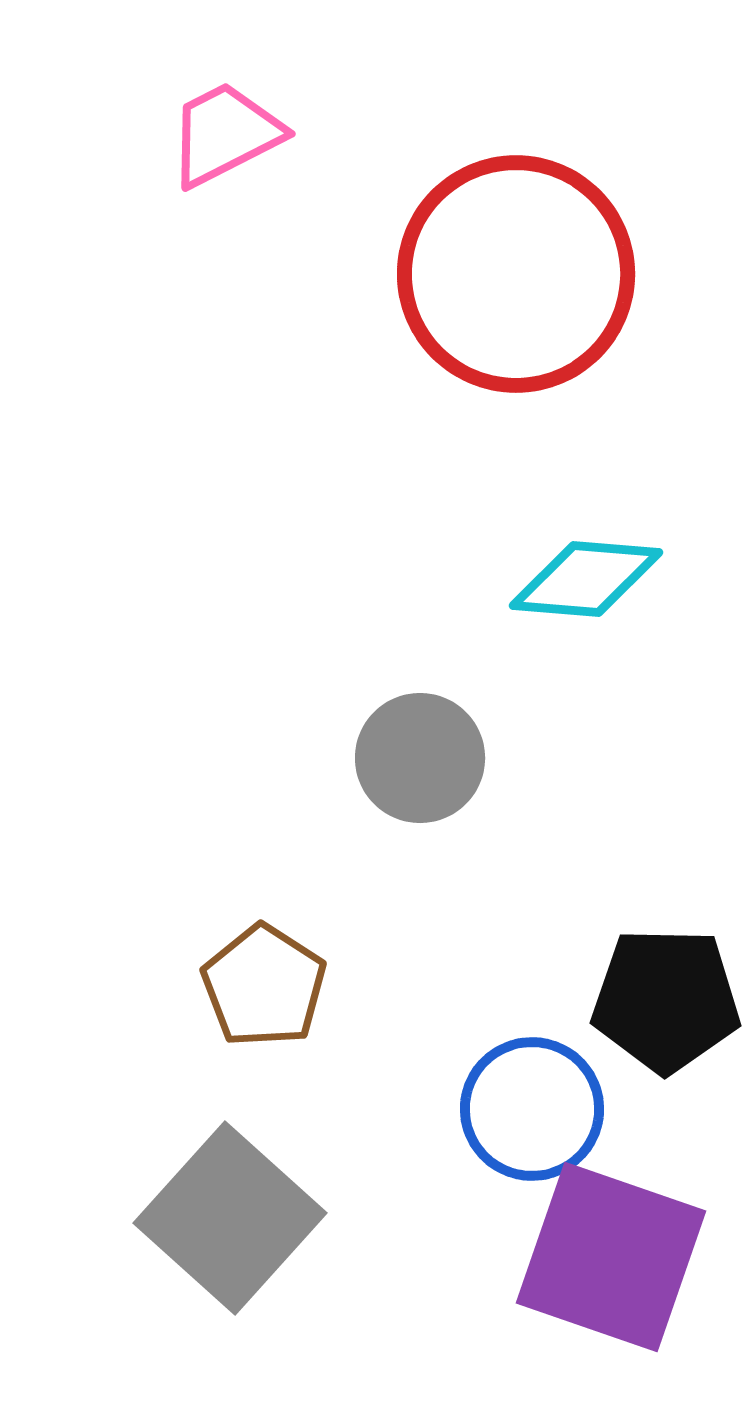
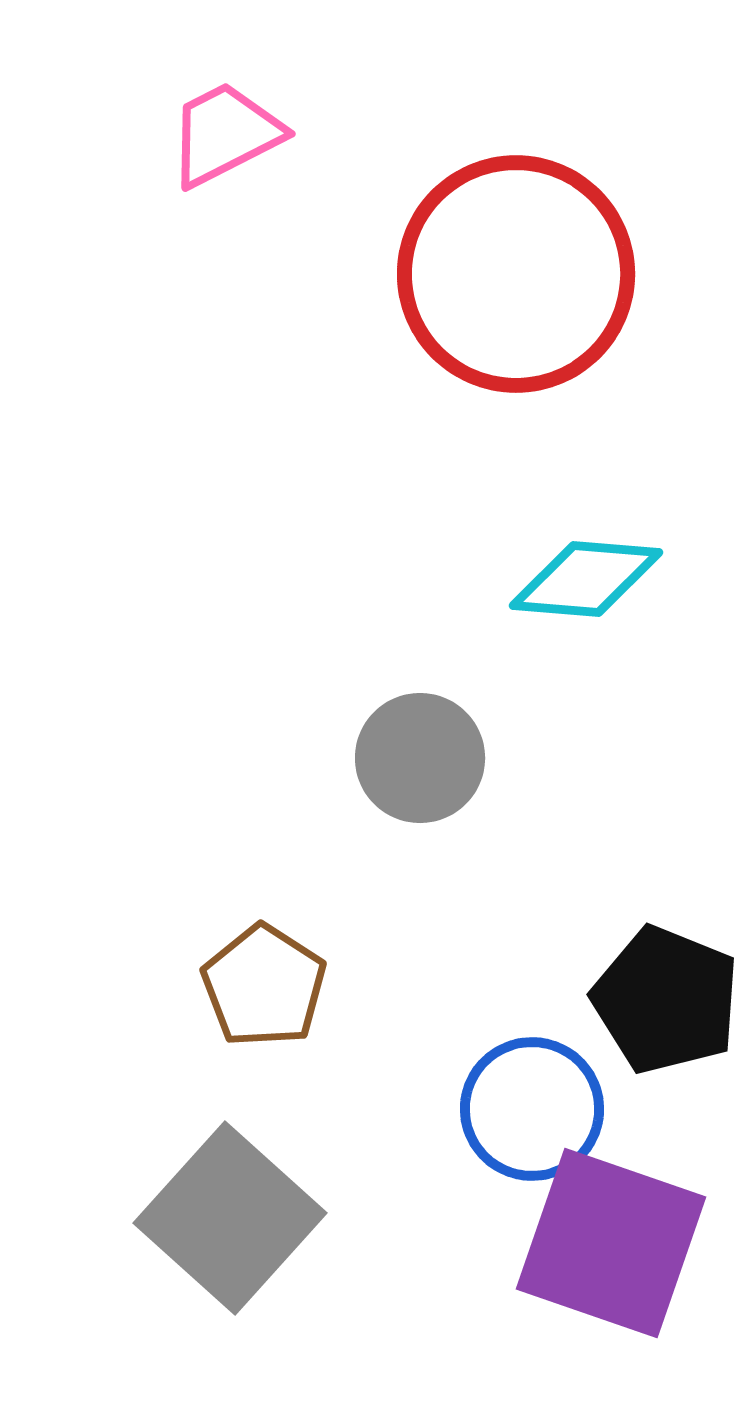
black pentagon: rotated 21 degrees clockwise
purple square: moved 14 px up
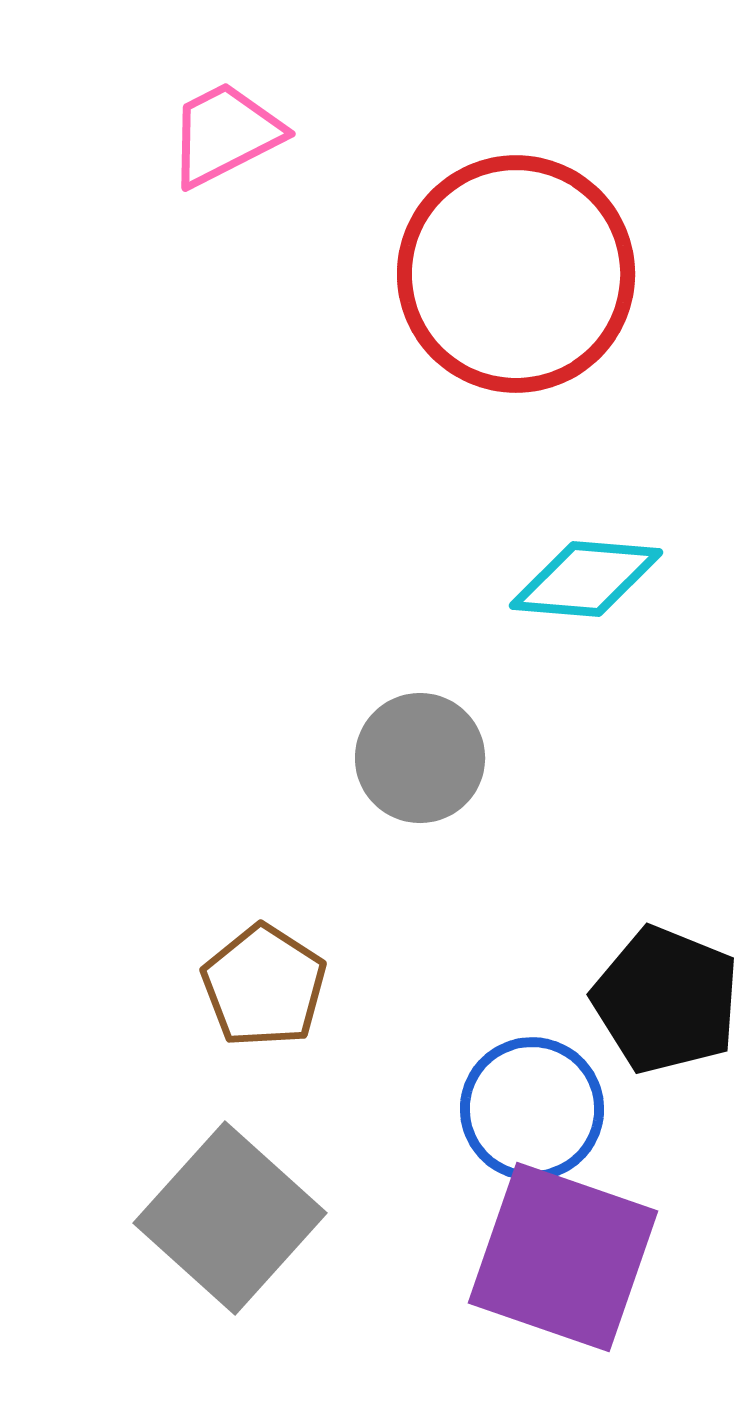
purple square: moved 48 px left, 14 px down
